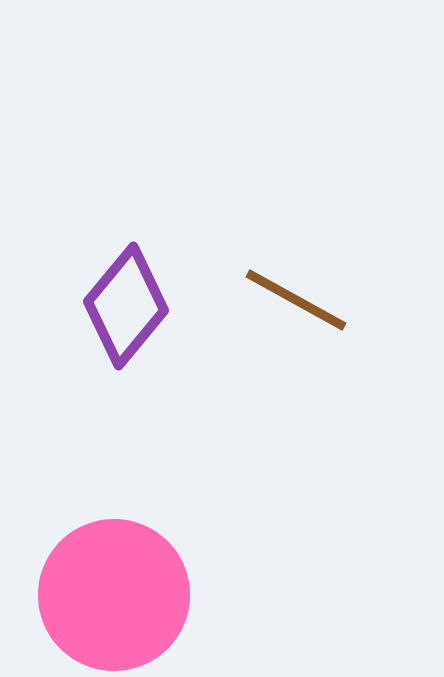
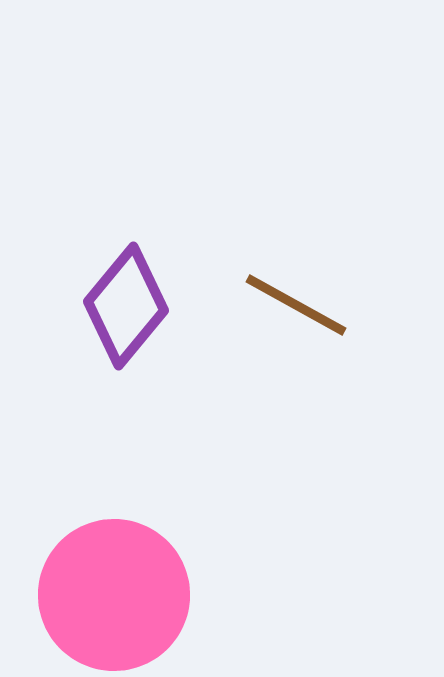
brown line: moved 5 px down
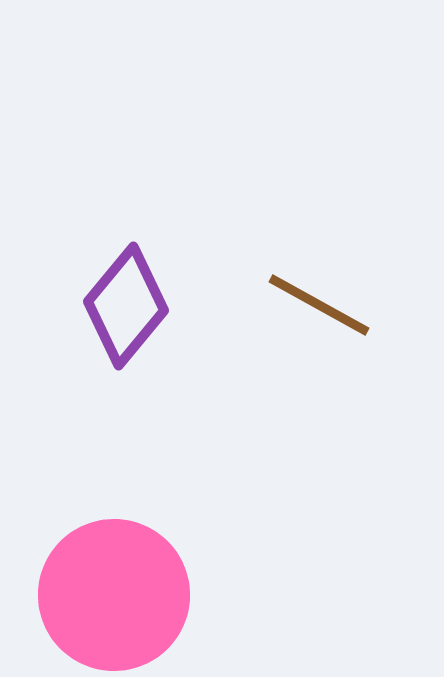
brown line: moved 23 px right
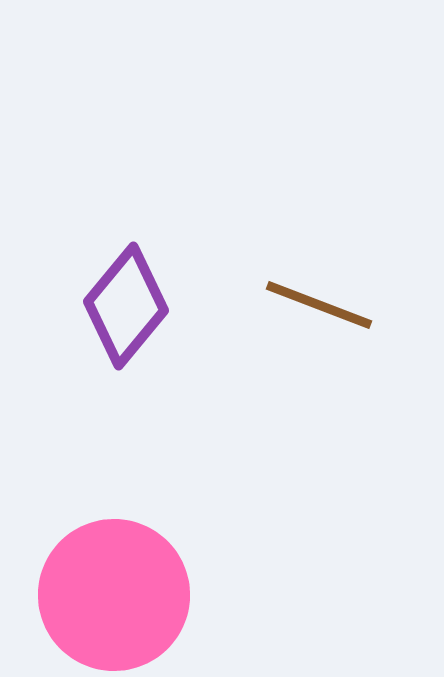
brown line: rotated 8 degrees counterclockwise
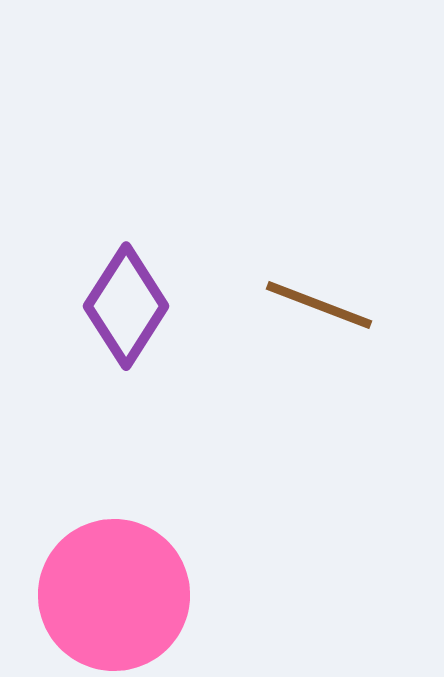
purple diamond: rotated 7 degrees counterclockwise
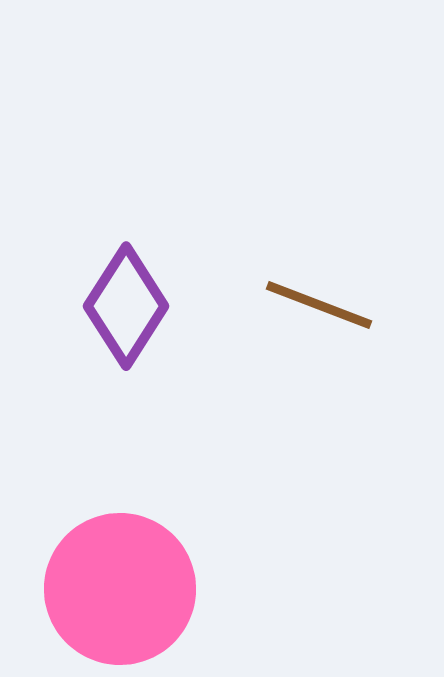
pink circle: moved 6 px right, 6 px up
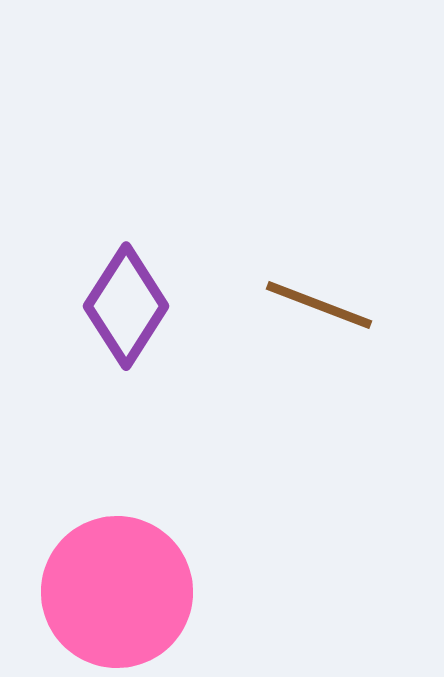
pink circle: moved 3 px left, 3 px down
